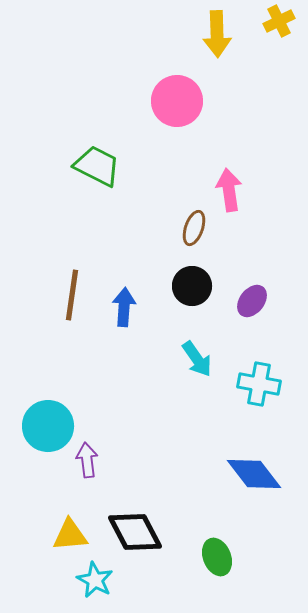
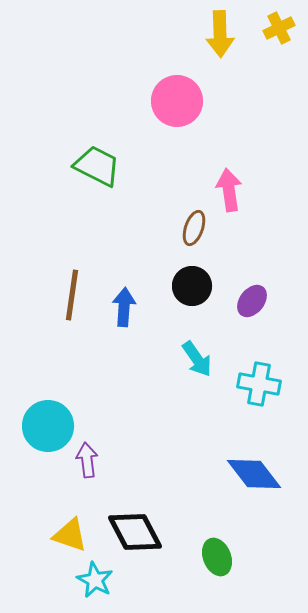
yellow cross: moved 7 px down
yellow arrow: moved 3 px right
yellow triangle: rotated 24 degrees clockwise
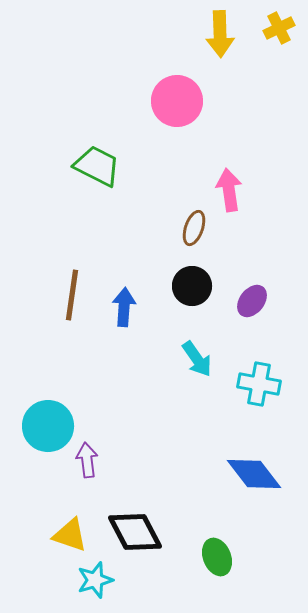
cyan star: rotated 27 degrees clockwise
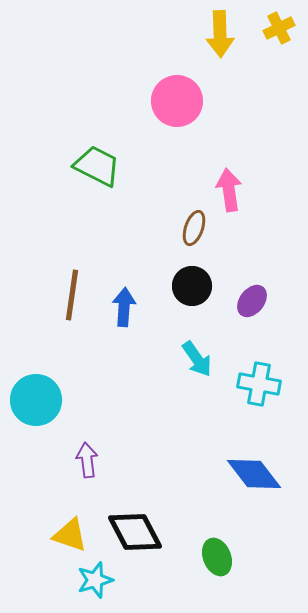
cyan circle: moved 12 px left, 26 px up
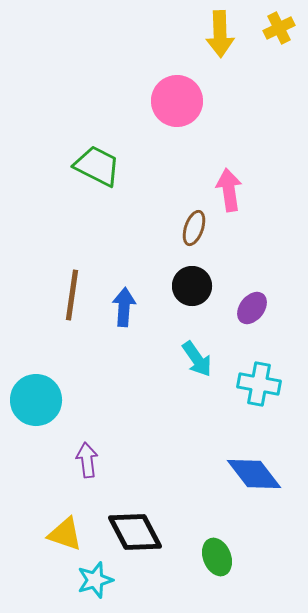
purple ellipse: moved 7 px down
yellow triangle: moved 5 px left, 1 px up
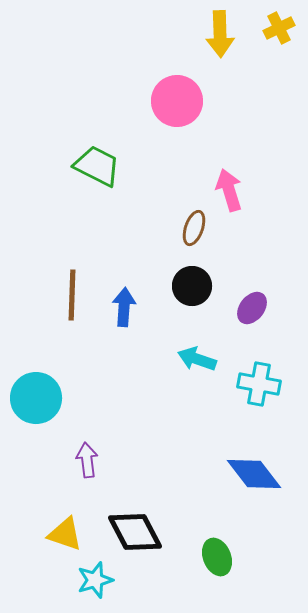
pink arrow: rotated 9 degrees counterclockwise
brown line: rotated 6 degrees counterclockwise
cyan arrow: rotated 144 degrees clockwise
cyan circle: moved 2 px up
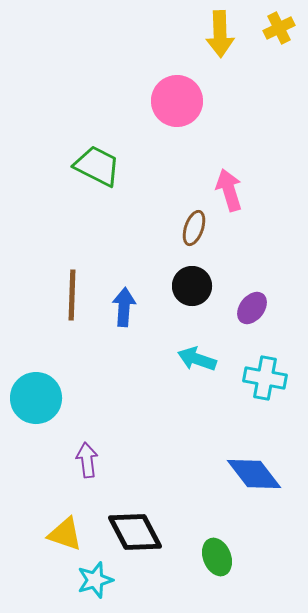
cyan cross: moved 6 px right, 6 px up
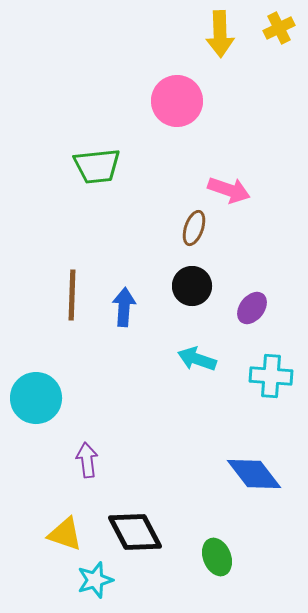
green trapezoid: rotated 147 degrees clockwise
pink arrow: rotated 126 degrees clockwise
cyan cross: moved 6 px right, 2 px up; rotated 6 degrees counterclockwise
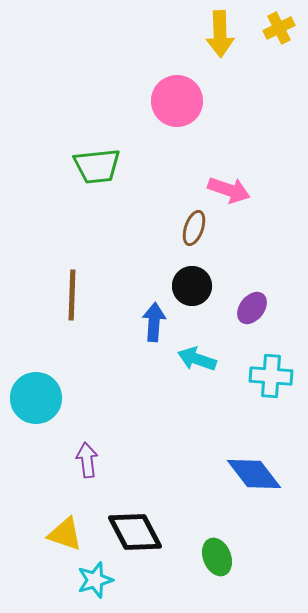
blue arrow: moved 30 px right, 15 px down
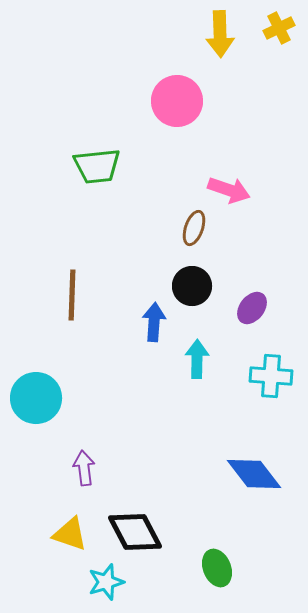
cyan arrow: rotated 72 degrees clockwise
purple arrow: moved 3 px left, 8 px down
yellow triangle: moved 5 px right
green ellipse: moved 11 px down
cyan star: moved 11 px right, 2 px down
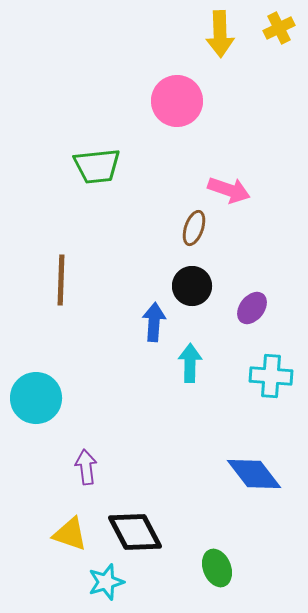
brown line: moved 11 px left, 15 px up
cyan arrow: moved 7 px left, 4 px down
purple arrow: moved 2 px right, 1 px up
